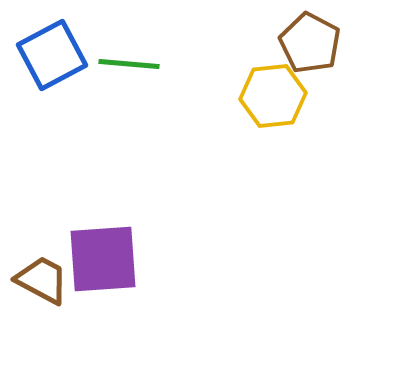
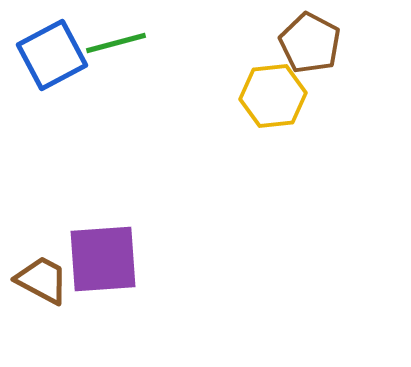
green line: moved 13 px left, 21 px up; rotated 20 degrees counterclockwise
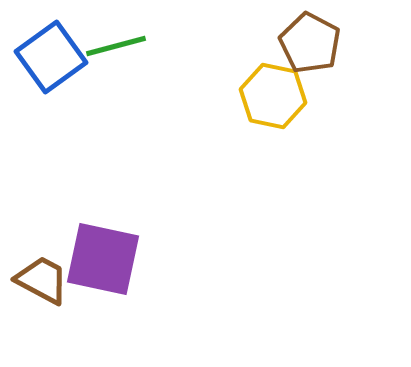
green line: moved 3 px down
blue square: moved 1 px left, 2 px down; rotated 8 degrees counterclockwise
yellow hexagon: rotated 18 degrees clockwise
purple square: rotated 16 degrees clockwise
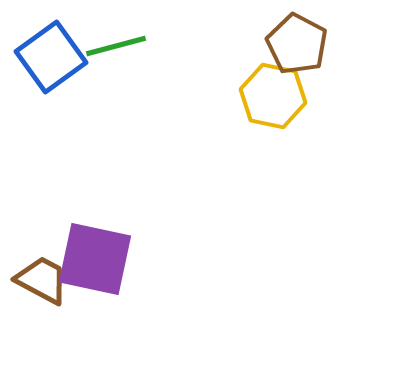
brown pentagon: moved 13 px left, 1 px down
purple square: moved 8 px left
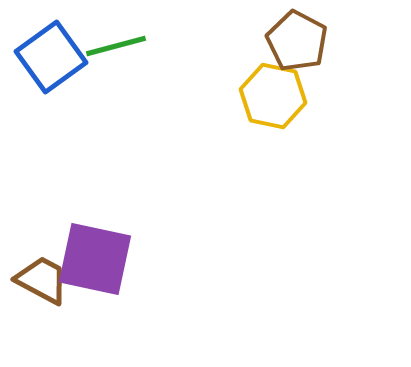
brown pentagon: moved 3 px up
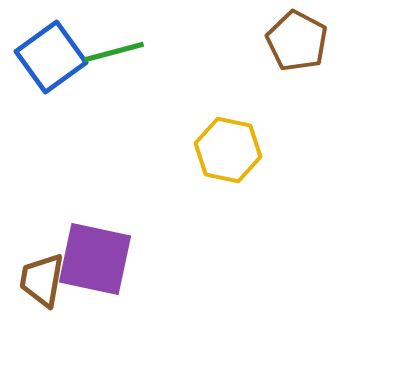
green line: moved 2 px left, 6 px down
yellow hexagon: moved 45 px left, 54 px down
brown trapezoid: rotated 108 degrees counterclockwise
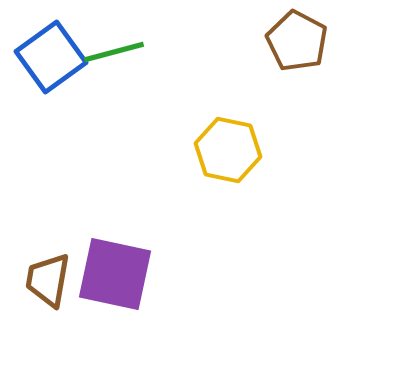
purple square: moved 20 px right, 15 px down
brown trapezoid: moved 6 px right
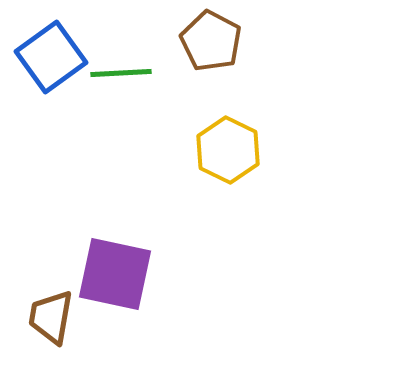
brown pentagon: moved 86 px left
green line: moved 7 px right, 21 px down; rotated 12 degrees clockwise
yellow hexagon: rotated 14 degrees clockwise
brown trapezoid: moved 3 px right, 37 px down
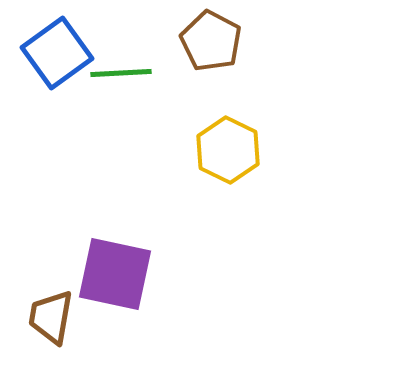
blue square: moved 6 px right, 4 px up
